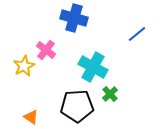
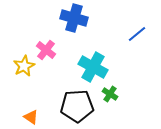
green cross: rotated 14 degrees counterclockwise
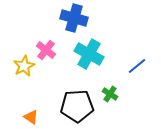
blue line: moved 32 px down
cyan cross: moved 4 px left, 13 px up
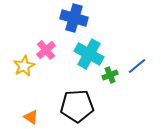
pink cross: rotated 12 degrees clockwise
green cross: moved 19 px up; rotated 35 degrees clockwise
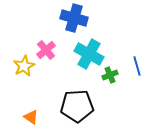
blue line: rotated 66 degrees counterclockwise
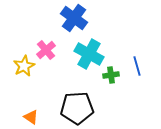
blue cross: rotated 20 degrees clockwise
green cross: moved 1 px right; rotated 14 degrees clockwise
black pentagon: moved 2 px down
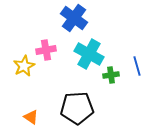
pink cross: rotated 30 degrees clockwise
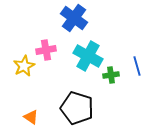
cyan cross: moved 1 px left, 2 px down
black pentagon: rotated 20 degrees clockwise
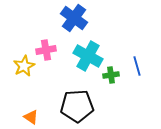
black pentagon: moved 2 px up; rotated 20 degrees counterclockwise
